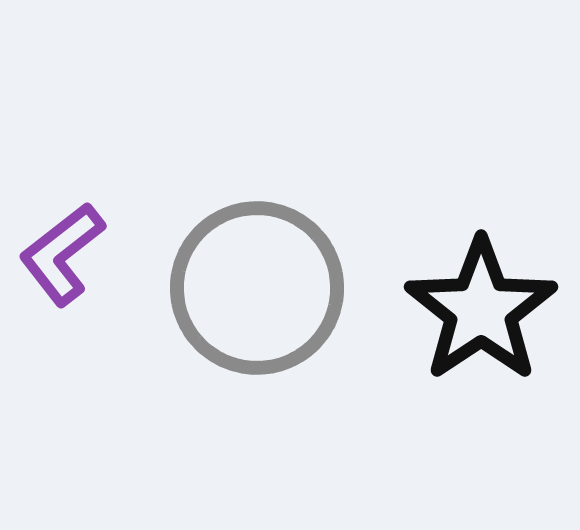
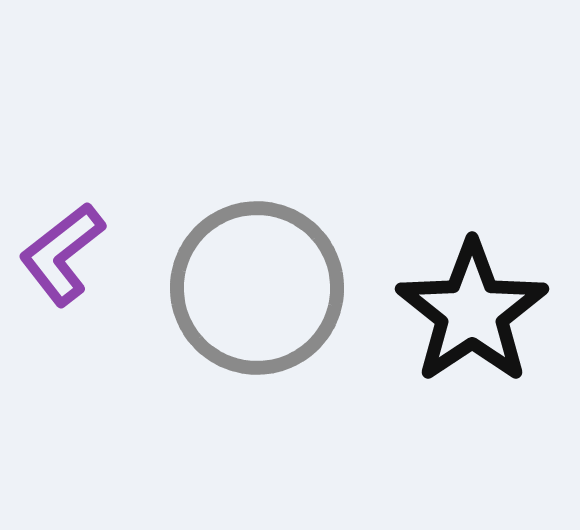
black star: moved 9 px left, 2 px down
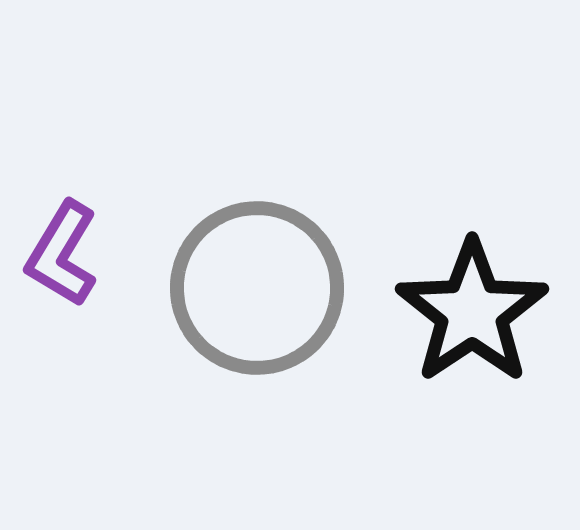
purple L-shape: rotated 21 degrees counterclockwise
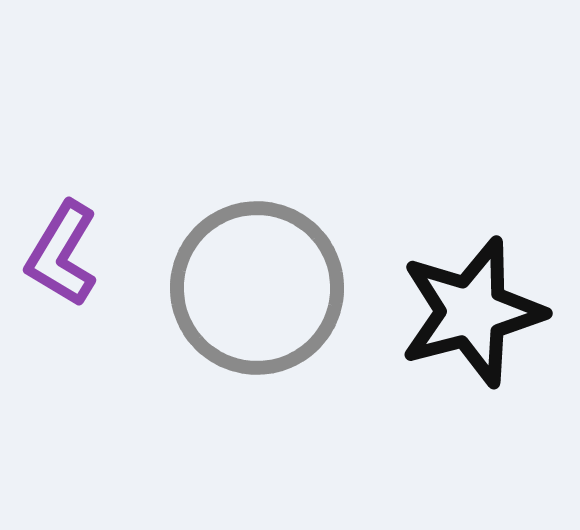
black star: rotated 19 degrees clockwise
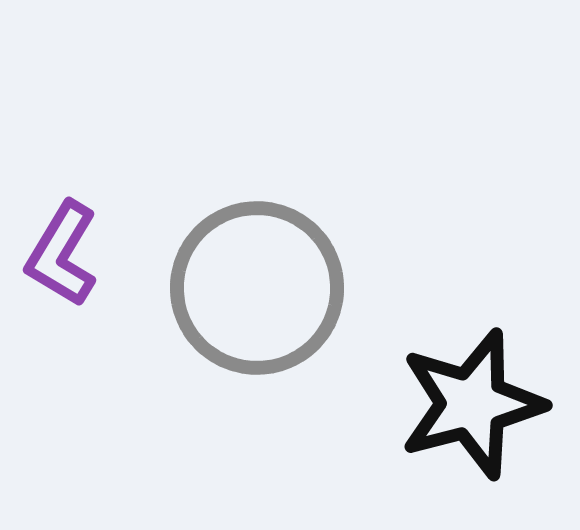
black star: moved 92 px down
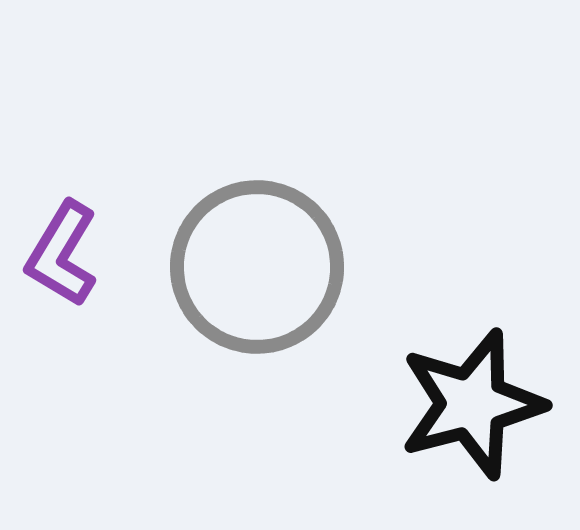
gray circle: moved 21 px up
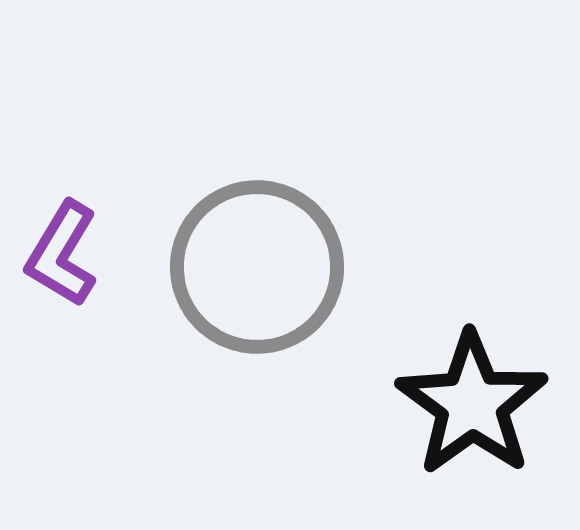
black star: rotated 21 degrees counterclockwise
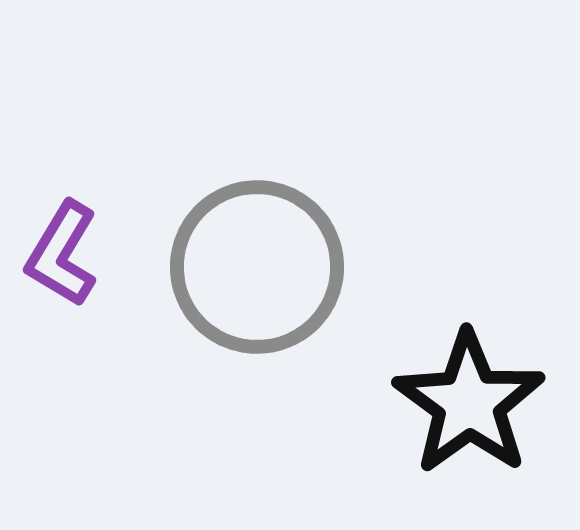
black star: moved 3 px left, 1 px up
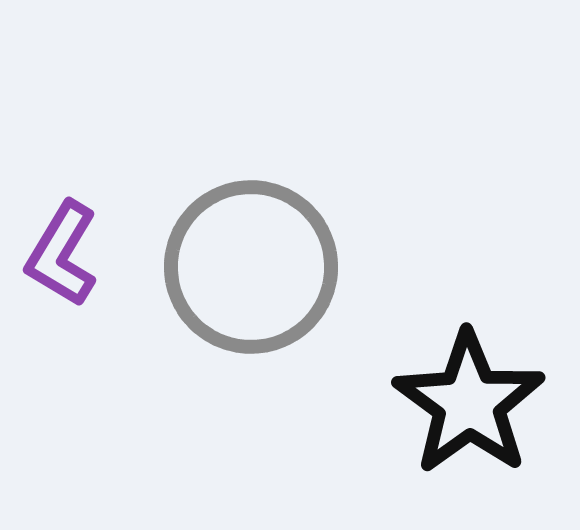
gray circle: moved 6 px left
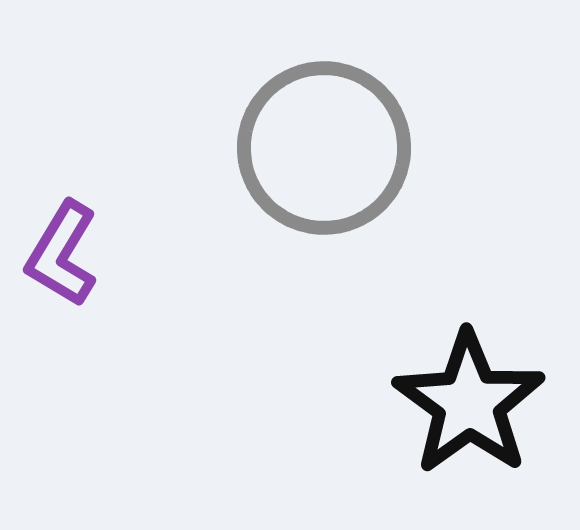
gray circle: moved 73 px right, 119 px up
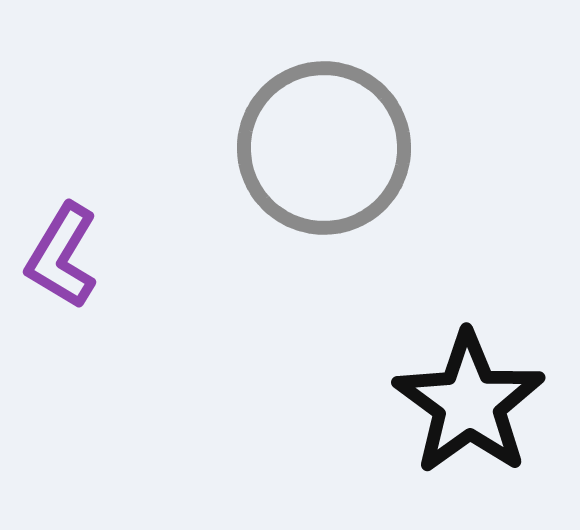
purple L-shape: moved 2 px down
